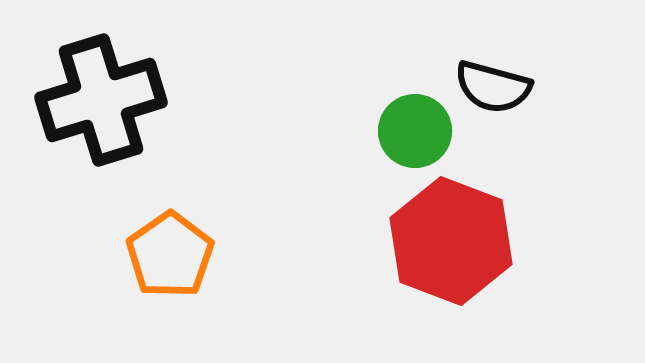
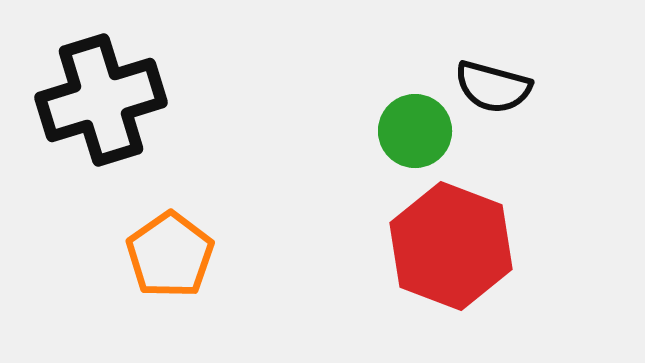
red hexagon: moved 5 px down
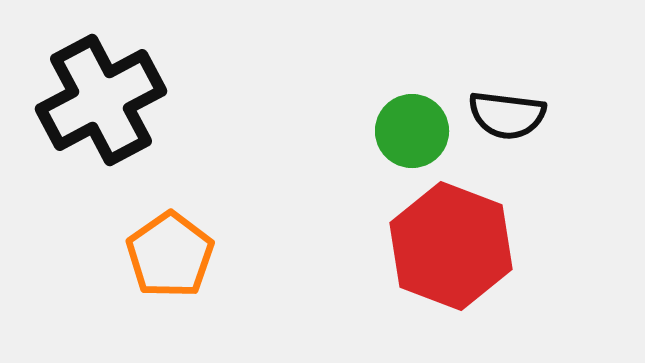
black semicircle: moved 14 px right, 28 px down; rotated 8 degrees counterclockwise
black cross: rotated 11 degrees counterclockwise
green circle: moved 3 px left
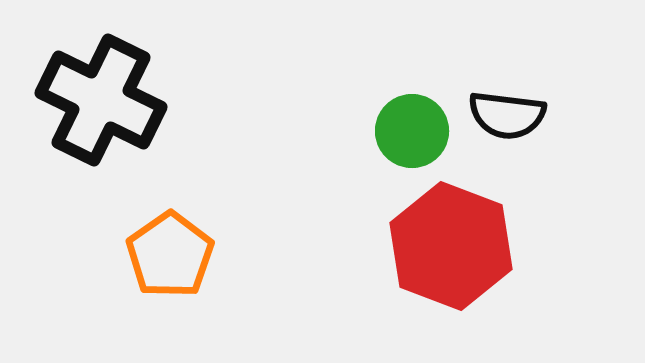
black cross: rotated 36 degrees counterclockwise
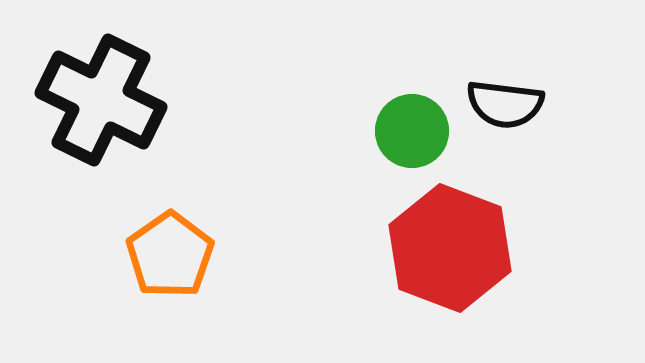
black semicircle: moved 2 px left, 11 px up
red hexagon: moved 1 px left, 2 px down
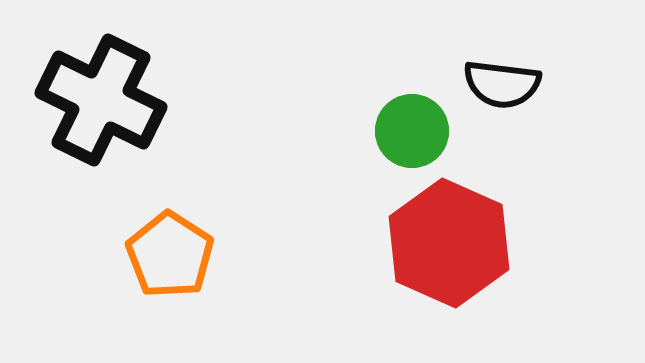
black semicircle: moved 3 px left, 20 px up
red hexagon: moved 1 px left, 5 px up; rotated 3 degrees clockwise
orange pentagon: rotated 4 degrees counterclockwise
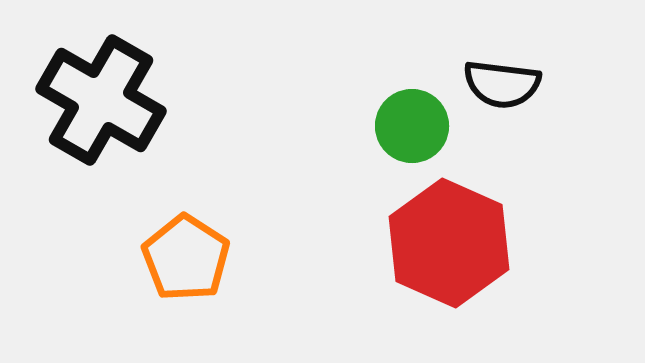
black cross: rotated 4 degrees clockwise
green circle: moved 5 px up
orange pentagon: moved 16 px right, 3 px down
